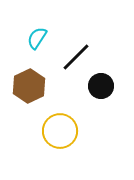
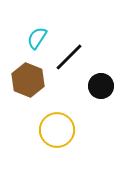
black line: moved 7 px left
brown hexagon: moved 1 px left, 6 px up; rotated 12 degrees counterclockwise
yellow circle: moved 3 px left, 1 px up
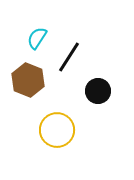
black line: rotated 12 degrees counterclockwise
black circle: moved 3 px left, 5 px down
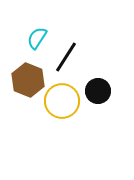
black line: moved 3 px left
yellow circle: moved 5 px right, 29 px up
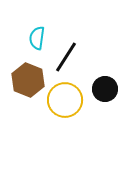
cyan semicircle: rotated 25 degrees counterclockwise
black circle: moved 7 px right, 2 px up
yellow circle: moved 3 px right, 1 px up
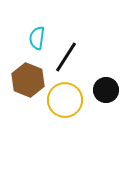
black circle: moved 1 px right, 1 px down
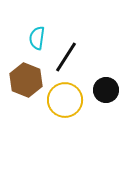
brown hexagon: moved 2 px left
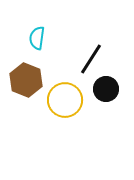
black line: moved 25 px right, 2 px down
black circle: moved 1 px up
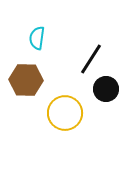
brown hexagon: rotated 20 degrees counterclockwise
yellow circle: moved 13 px down
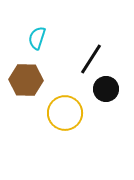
cyan semicircle: rotated 10 degrees clockwise
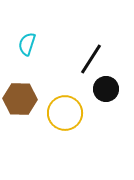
cyan semicircle: moved 10 px left, 6 px down
brown hexagon: moved 6 px left, 19 px down
